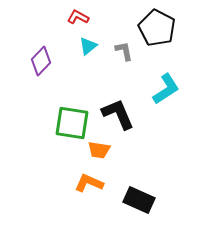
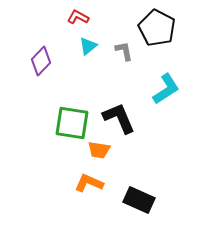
black L-shape: moved 1 px right, 4 px down
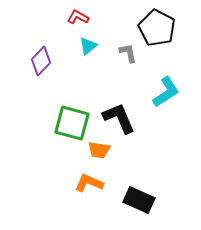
gray L-shape: moved 4 px right, 2 px down
cyan L-shape: moved 3 px down
green square: rotated 6 degrees clockwise
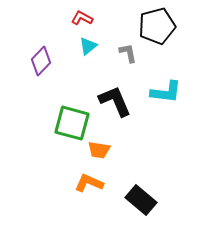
red L-shape: moved 4 px right, 1 px down
black pentagon: moved 2 px up; rotated 30 degrees clockwise
cyan L-shape: rotated 40 degrees clockwise
black L-shape: moved 4 px left, 17 px up
black rectangle: moved 2 px right; rotated 16 degrees clockwise
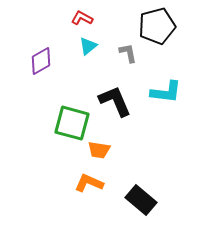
purple diamond: rotated 16 degrees clockwise
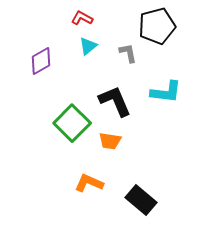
green square: rotated 30 degrees clockwise
orange trapezoid: moved 11 px right, 9 px up
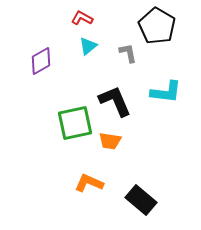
black pentagon: rotated 27 degrees counterclockwise
green square: moved 3 px right; rotated 33 degrees clockwise
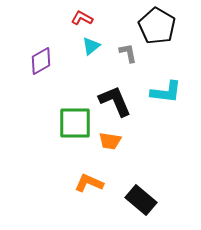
cyan triangle: moved 3 px right
green square: rotated 12 degrees clockwise
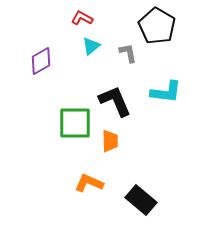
orange trapezoid: rotated 100 degrees counterclockwise
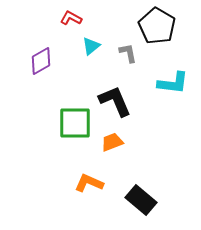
red L-shape: moved 11 px left
cyan L-shape: moved 7 px right, 9 px up
orange trapezoid: moved 2 px right, 1 px down; rotated 110 degrees counterclockwise
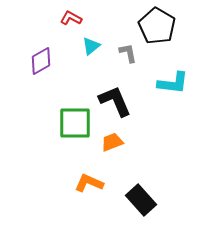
black rectangle: rotated 8 degrees clockwise
